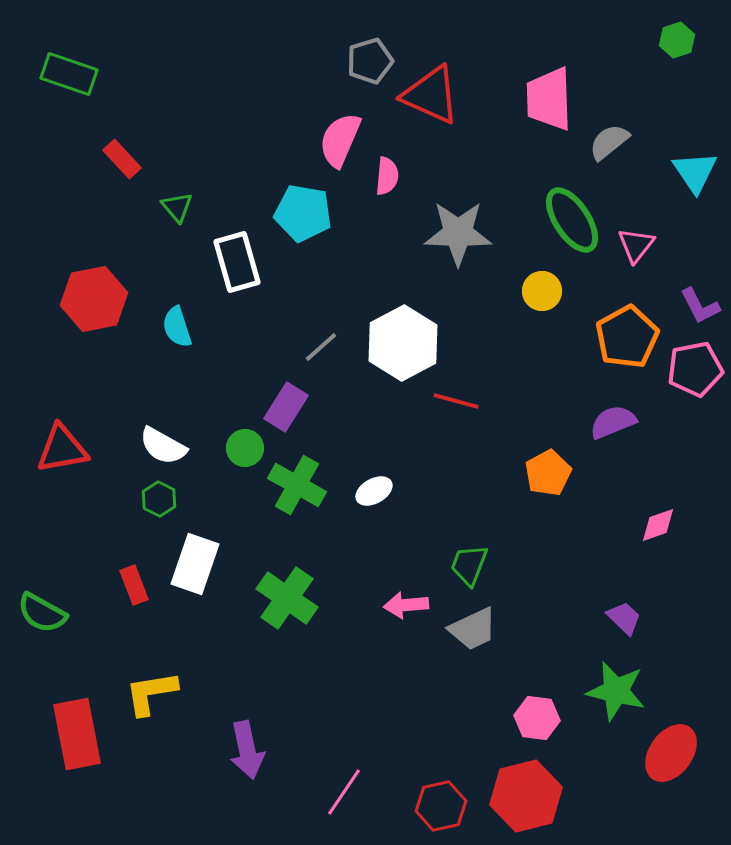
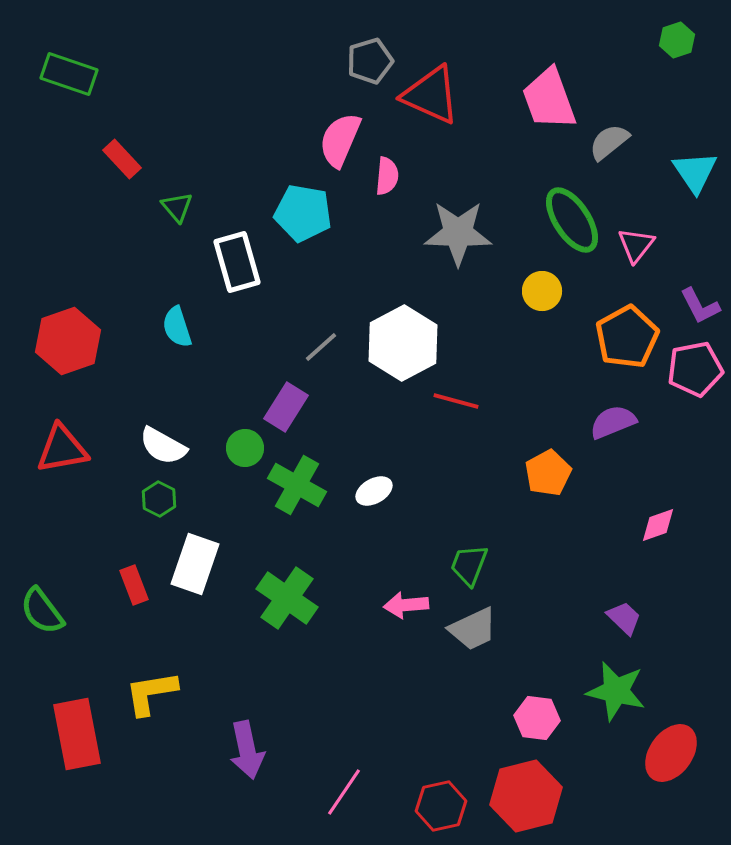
pink trapezoid at (549, 99): rotated 18 degrees counterclockwise
red hexagon at (94, 299): moved 26 px left, 42 px down; rotated 8 degrees counterclockwise
green semicircle at (42, 613): moved 2 px up; rotated 24 degrees clockwise
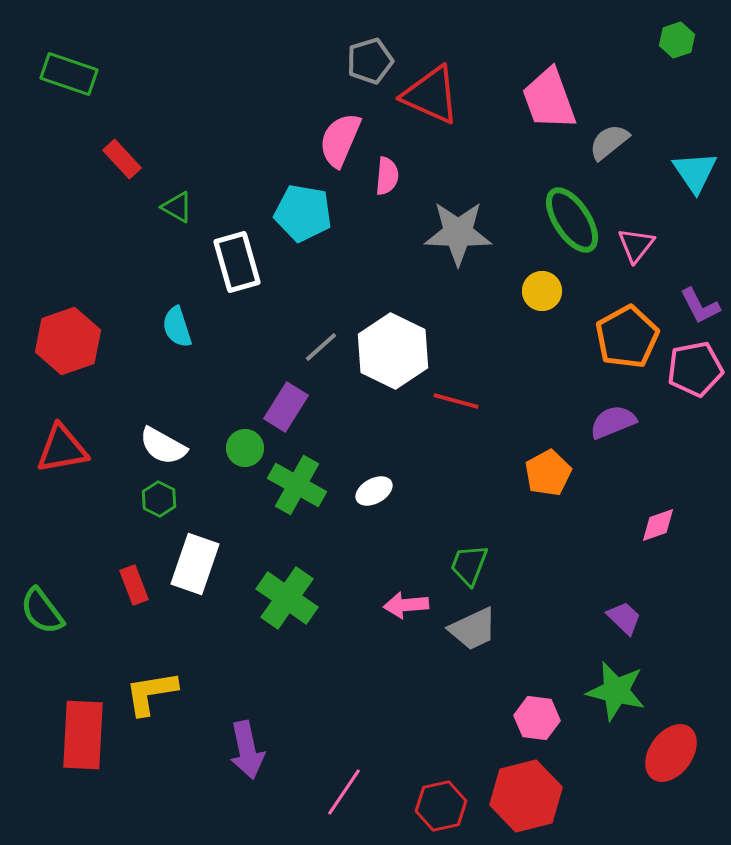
green triangle at (177, 207): rotated 20 degrees counterclockwise
white hexagon at (403, 343): moved 10 px left, 8 px down; rotated 6 degrees counterclockwise
red rectangle at (77, 734): moved 6 px right, 1 px down; rotated 14 degrees clockwise
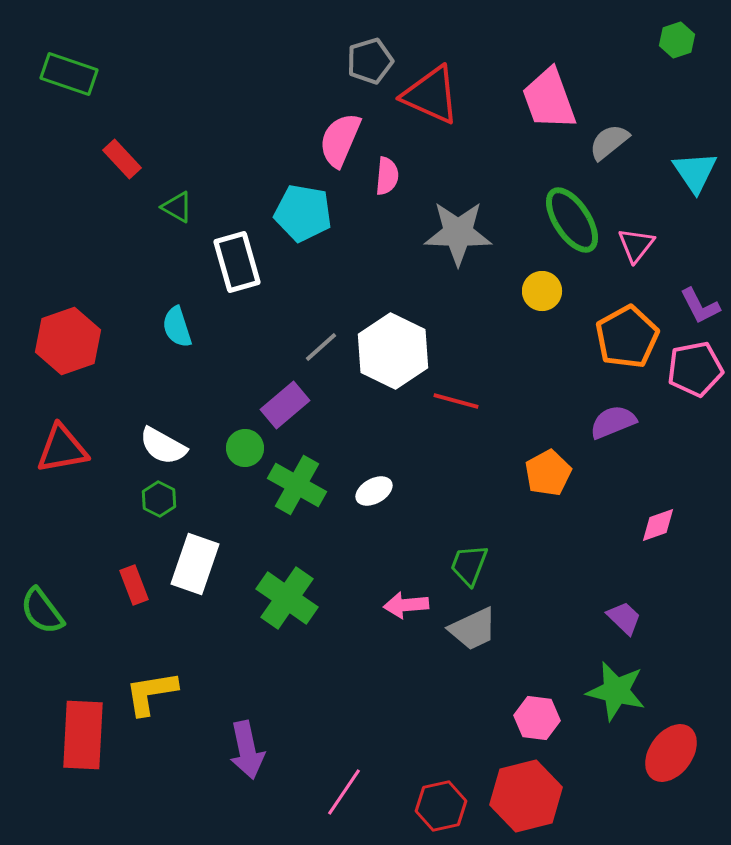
purple rectangle at (286, 407): moved 1 px left, 2 px up; rotated 18 degrees clockwise
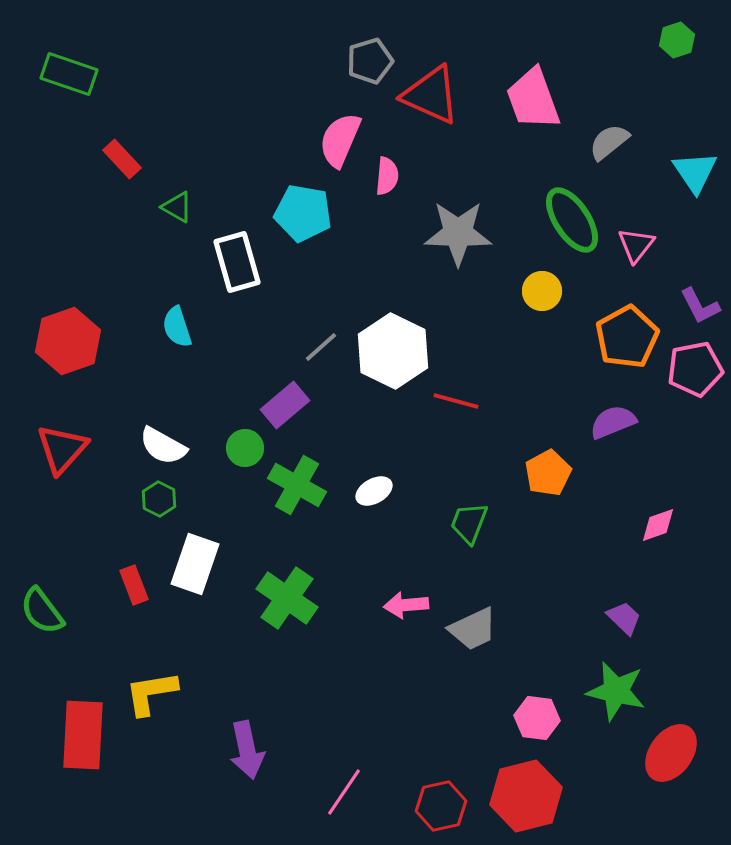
pink trapezoid at (549, 99): moved 16 px left
red triangle at (62, 449): rotated 38 degrees counterclockwise
green trapezoid at (469, 565): moved 42 px up
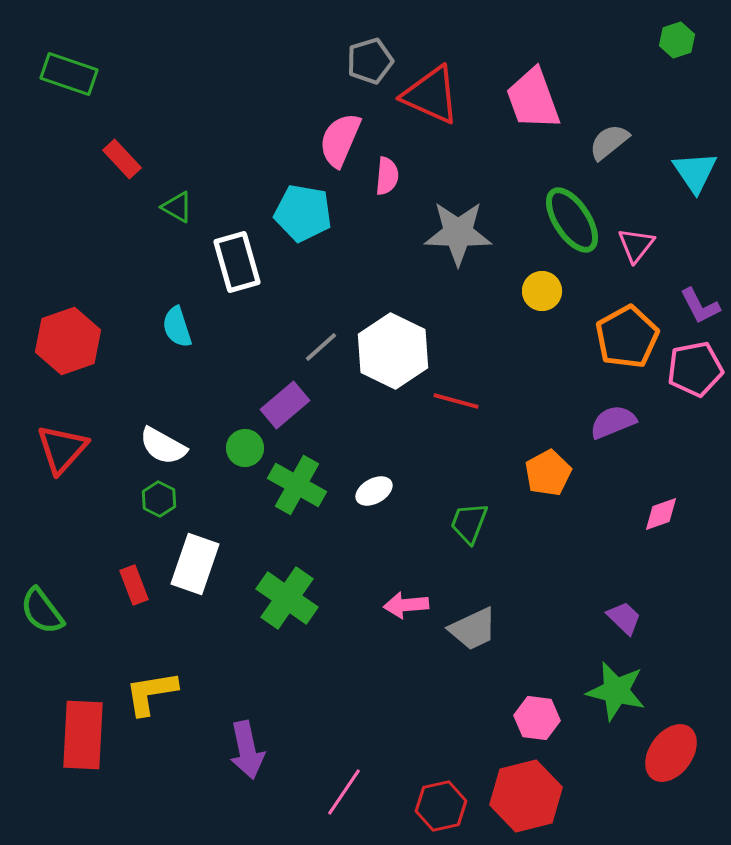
pink diamond at (658, 525): moved 3 px right, 11 px up
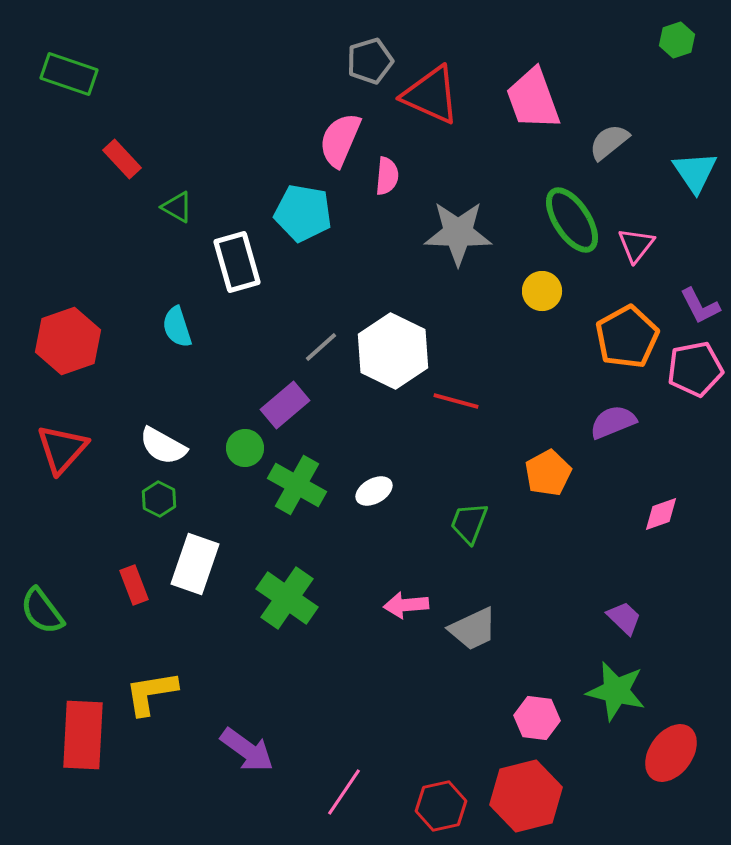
purple arrow at (247, 750): rotated 42 degrees counterclockwise
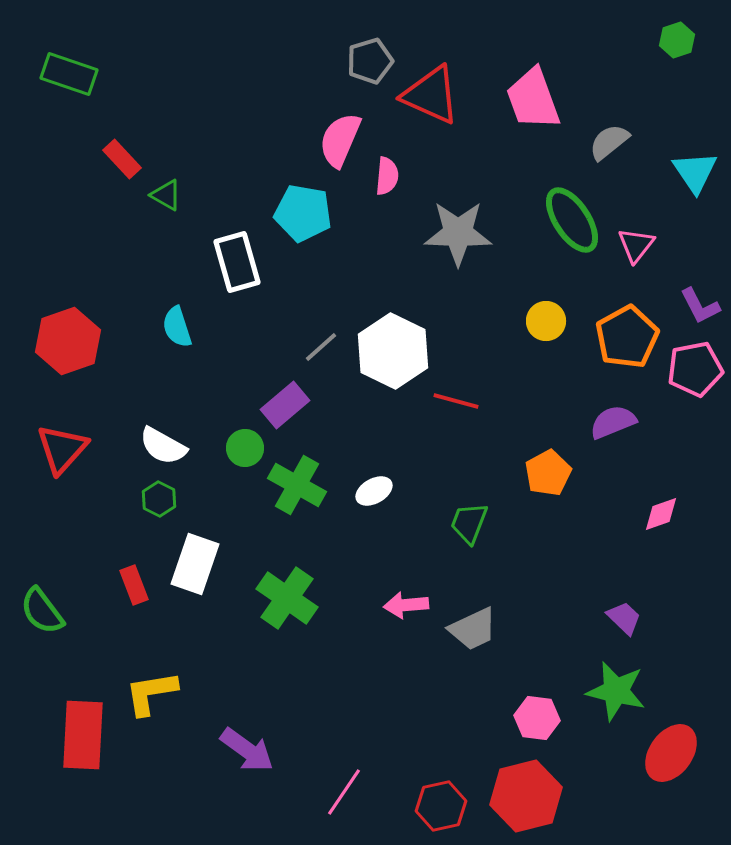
green triangle at (177, 207): moved 11 px left, 12 px up
yellow circle at (542, 291): moved 4 px right, 30 px down
